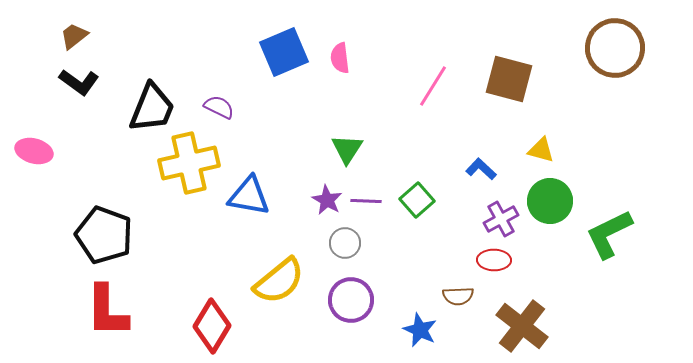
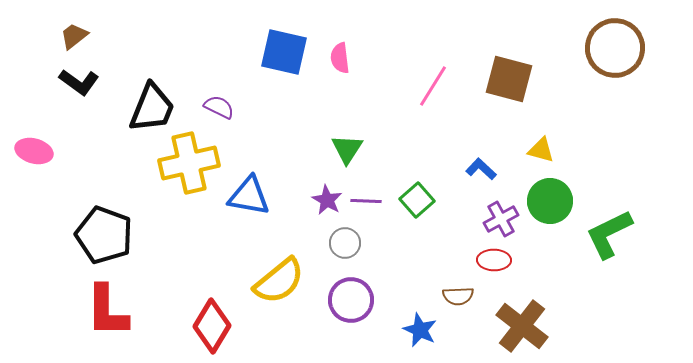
blue square: rotated 36 degrees clockwise
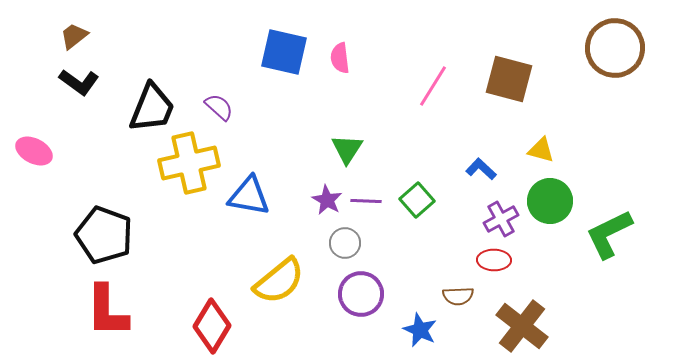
purple semicircle: rotated 16 degrees clockwise
pink ellipse: rotated 12 degrees clockwise
purple circle: moved 10 px right, 6 px up
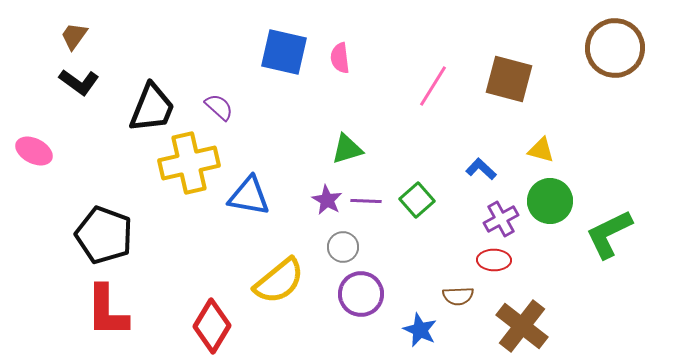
brown trapezoid: rotated 16 degrees counterclockwise
green triangle: rotated 40 degrees clockwise
gray circle: moved 2 px left, 4 px down
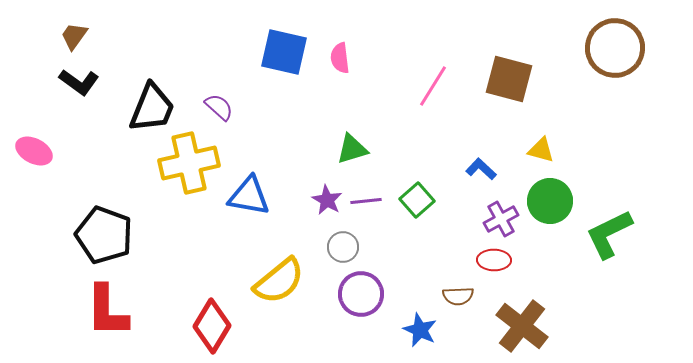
green triangle: moved 5 px right
purple line: rotated 8 degrees counterclockwise
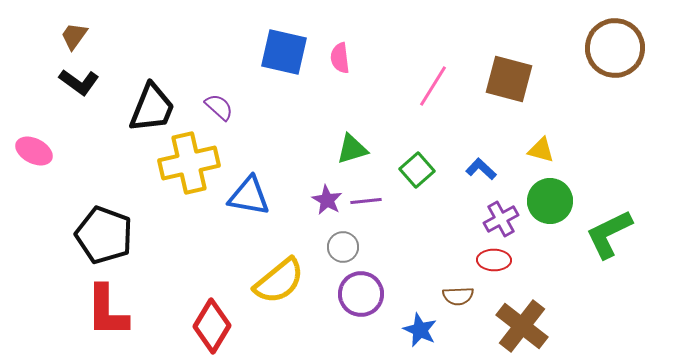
green square: moved 30 px up
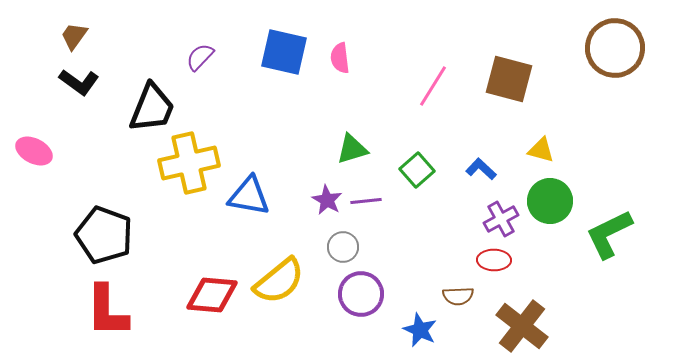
purple semicircle: moved 19 px left, 50 px up; rotated 88 degrees counterclockwise
red diamond: moved 31 px up; rotated 64 degrees clockwise
